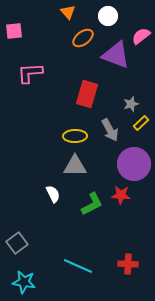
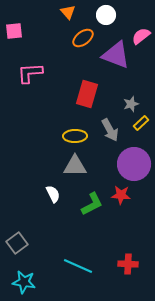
white circle: moved 2 px left, 1 px up
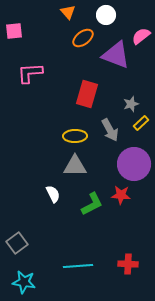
cyan line: rotated 28 degrees counterclockwise
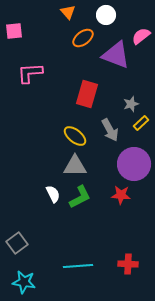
yellow ellipse: rotated 40 degrees clockwise
green L-shape: moved 12 px left, 7 px up
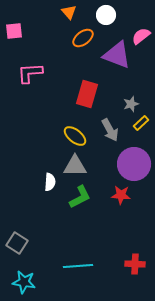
orange triangle: moved 1 px right
purple triangle: moved 1 px right
white semicircle: moved 3 px left, 12 px up; rotated 30 degrees clockwise
gray square: rotated 20 degrees counterclockwise
red cross: moved 7 px right
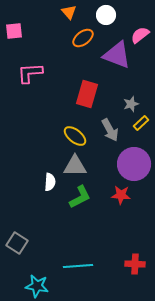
pink semicircle: moved 1 px left, 1 px up
cyan star: moved 13 px right, 4 px down
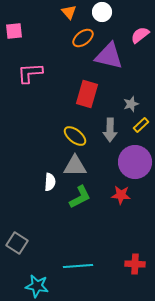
white circle: moved 4 px left, 3 px up
purple triangle: moved 8 px left, 1 px down; rotated 8 degrees counterclockwise
yellow rectangle: moved 2 px down
gray arrow: rotated 30 degrees clockwise
purple circle: moved 1 px right, 2 px up
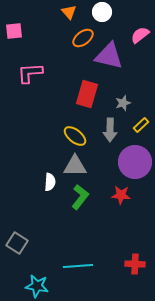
gray star: moved 8 px left, 1 px up
green L-shape: rotated 25 degrees counterclockwise
